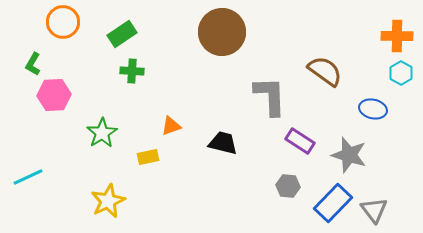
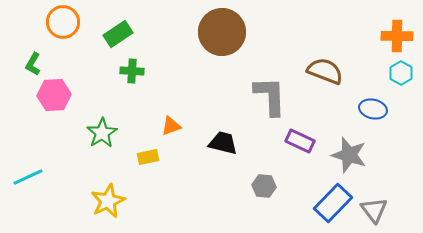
green rectangle: moved 4 px left
brown semicircle: rotated 15 degrees counterclockwise
purple rectangle: rotated 8 degrees counterclockwise
gray hexagon: moved 24 px left
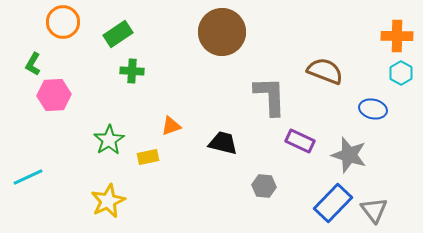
green star: moved 7 px right, 7 px down
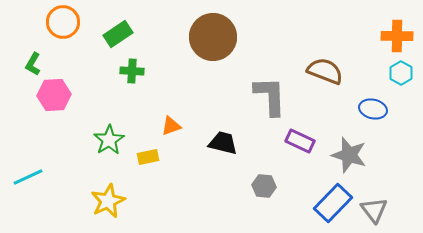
brown circle: moved 9 px left, 5 px down
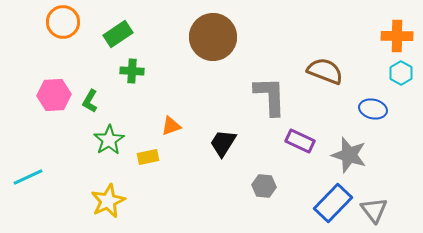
green L-shape: moved 57 px right, 37 px down
black trapezoid: rotated 72 degrees counterclockwise
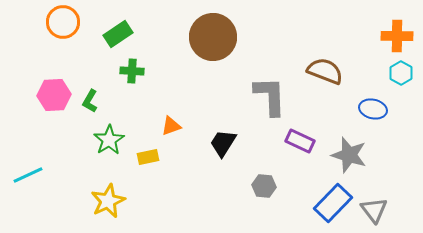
cyan line: moved 2 px up
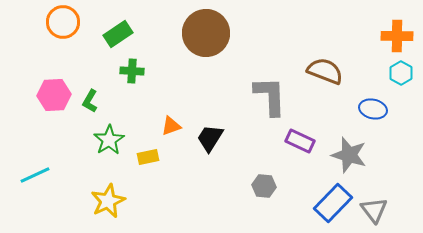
brown circle: moved 7 px left, 4 px up
black trapezoid: moved 13 px left, 5 px up
cyan line: moved 7 px right
